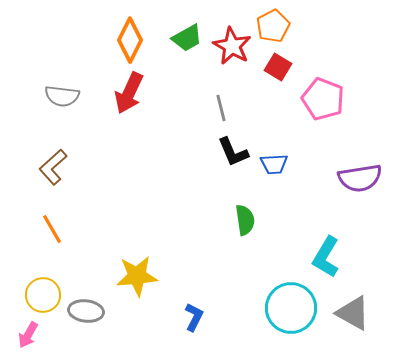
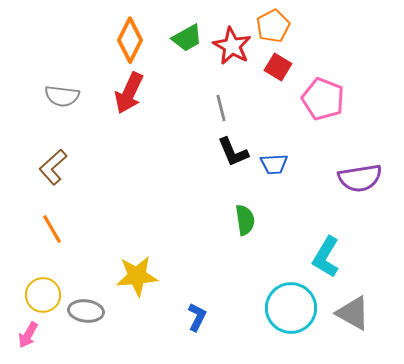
blue L-shape: moved 3 px right
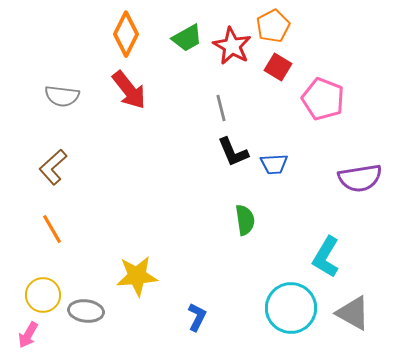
orange diamond: moved 4 px left, 6 px up
red arrow: moved 3 px up; rotated 63 degrees counterclockwise
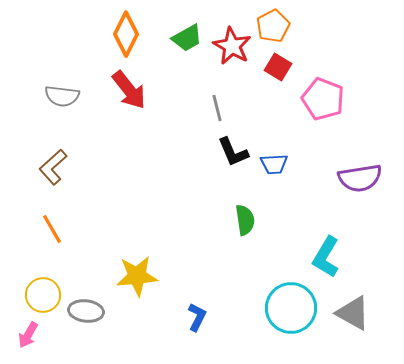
gray line: moved 4 px left
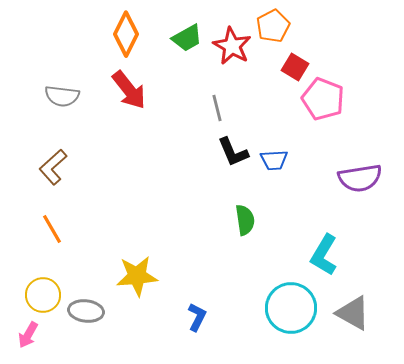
red square: moved 17 px right
blue trapezoid: moved 4 px up
cyan L-shape: moved 2 px left, 2 px up
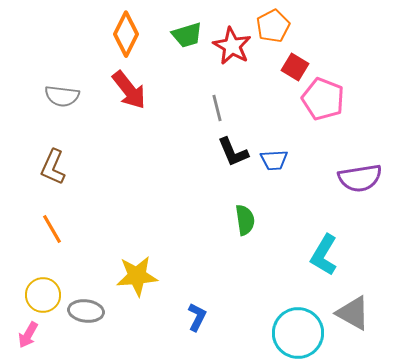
green trapezoid: moved 3 px up; rotated 12 degrees clockwise
brown L-shape: rotated 24 degrees counterclockwise
cyan circle: moved 7 px right, 25 px down
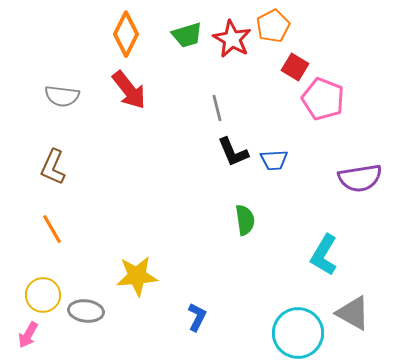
red star: moved 7 px up
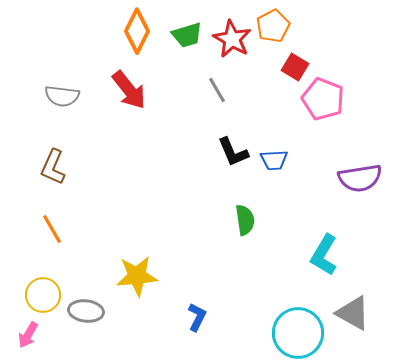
orange diamond: moved 11 px right, 3 px up
gray line: moved 18 px up; rotated 16 degrees counterclockwise
